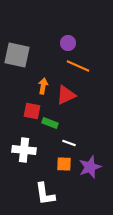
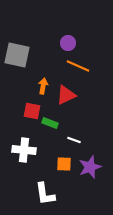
white line: moved 5 px right, 3 px up
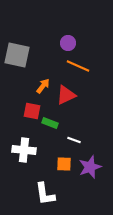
orange arrow: rotated 28 degrees clockwise
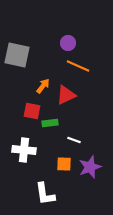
green rectangle: rotated 28 degrees counterclockwise
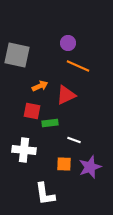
orange arrow: moved 3 px left; rotated 28 degrees clockwise
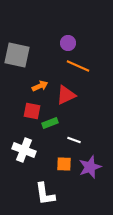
green rectangle: rotated 14 degrees counterclockwise
white cross: rotated 15 degrees clockwise
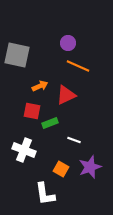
orange square: moved 3 px left, 5 px down; rotated 28 degrees clockwise
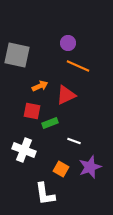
white line: moved 1 px down
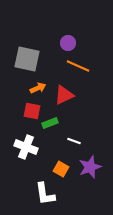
gray square: moved 10 px right, 4 px down
orange arrow: moved 2 px left, 2 px down
red triangle: moved 2 px left
white cross: moved 2 px right, 3 px up
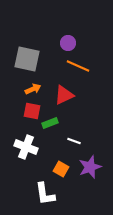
orange arrow: moved 5 px left, 1 px down
